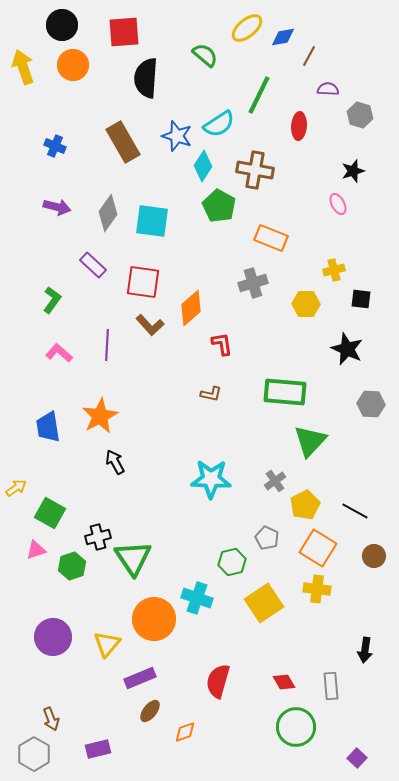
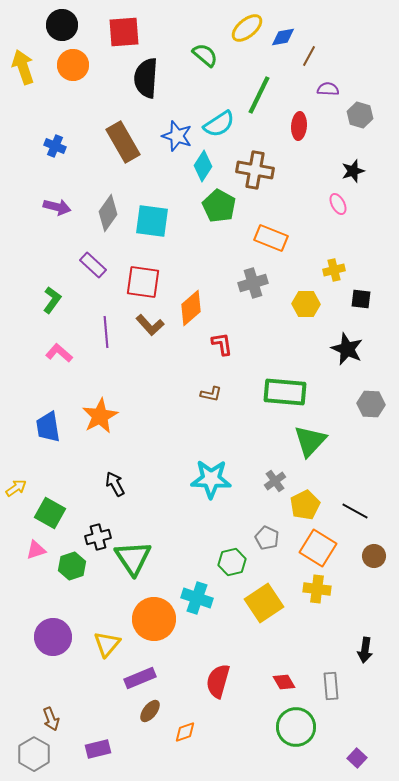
purple line at (107, 345): moved 1 px left, 13 px up; rotated 8 degrees counterclockwise
black arrow at (115, 462): moved 22 px down
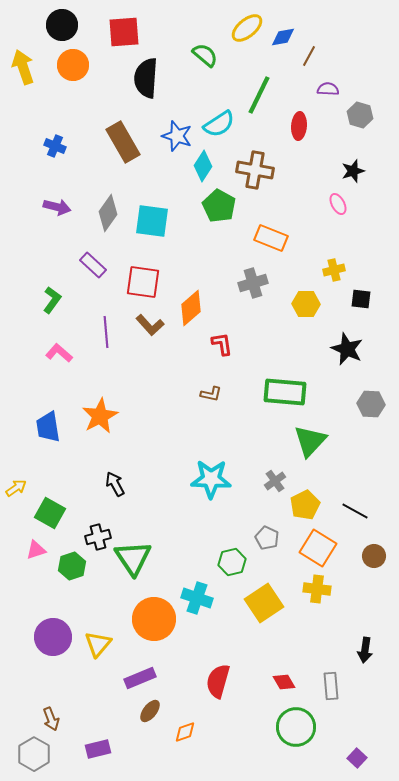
yellow triangle at (107, 644): moved 9 px left
